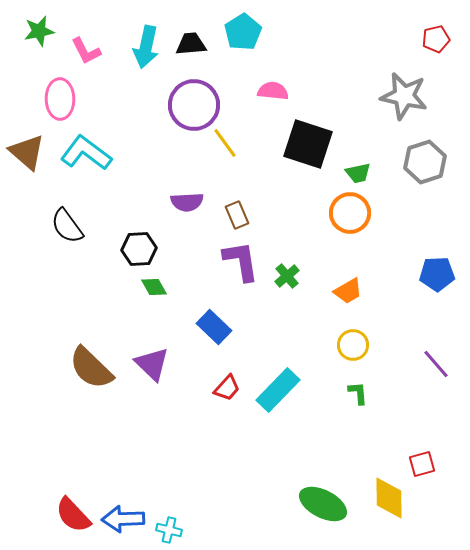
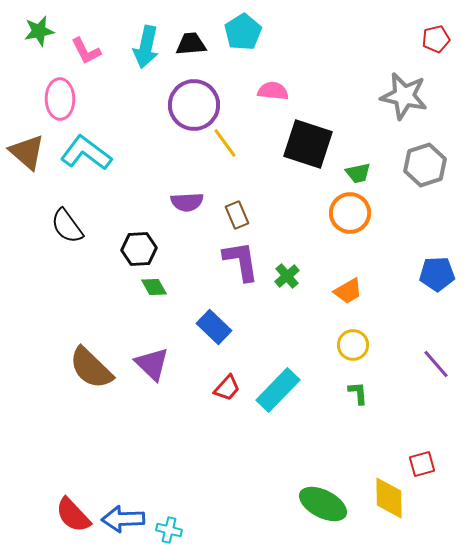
gray hexagon: moved 3 px down
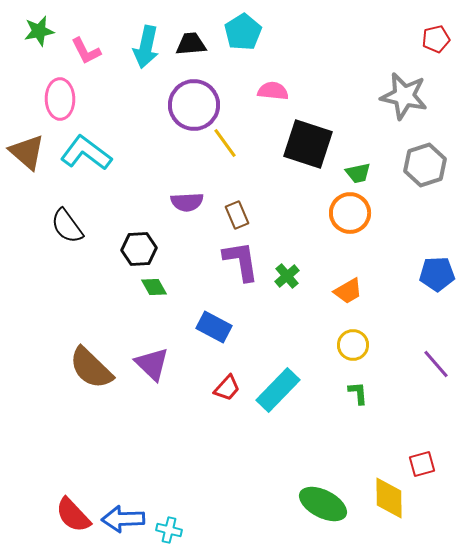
blue rectangle: rotated 16 degrees counterclockwise
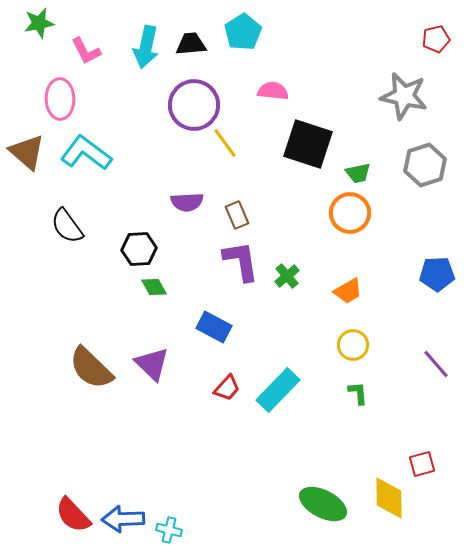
green star: moved 8 px up
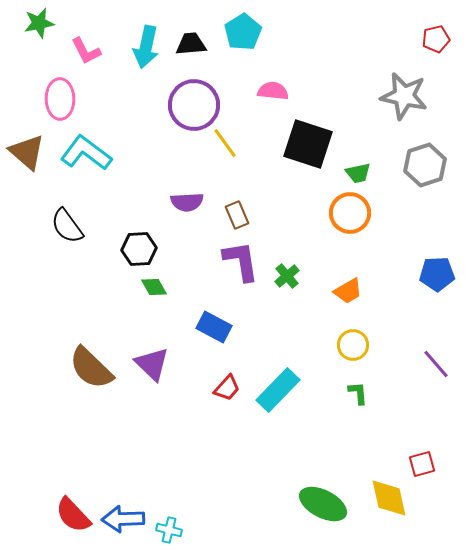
yellow diamond: rotated 12 degrees counterclockwise
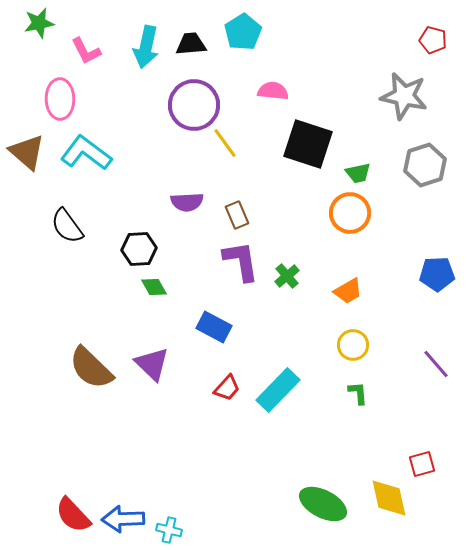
red pentagon: moved 3 px left, 1 px down; rotated 28 degrees clockwise
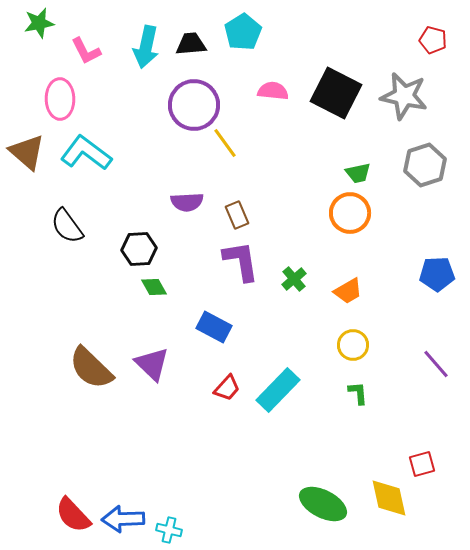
black square: moved 28 px right, 51 px up; rotated 9 degrees clockwise
green cross: moved 7 px right, 3 px down
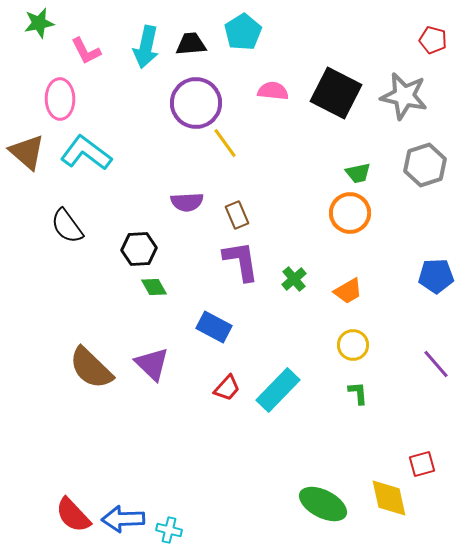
purple circle: moved 2 px right, 2 px up
blue pentagon: moved 1 px left, 2 px down
